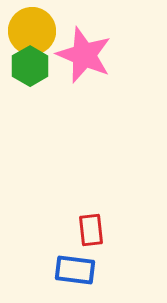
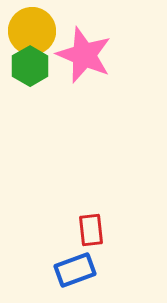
blue rectangle: rotated 27 degrees counterclockwise
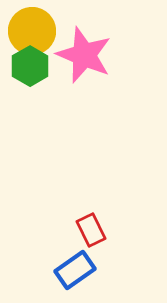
red rectangle: rotated 20 degrees counterclockwise
blue rectangle: rotated 15 degrees counterclockwise
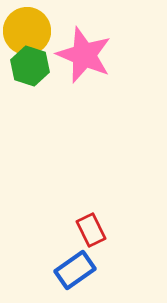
yellow circle: moved 5 px left
green hexagon: rotated 12 degrees counterclockwise
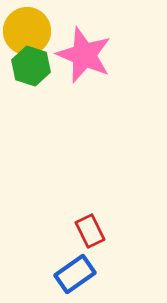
green hexagon: moved 1 px right
red rectangle: moved 1 px left, 1 px down
blue rectangle: moved 4 px down
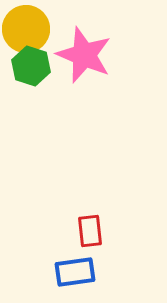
yellow circle: moved 1 px left, 2 px up
red rectangle: rotated 20 degrees clockwise
blue rectangle: moved 2 px up; rotated 27 degrees clockwise
